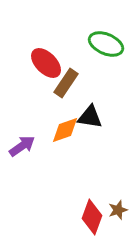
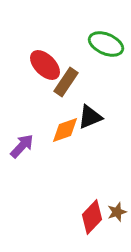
red ellipse: moved 1 px left, 2 px down
brown rectangle: moved 1 px up
black triangle: rotated 32 degrees counterclockwise
purple arrow: rotated 12 degrees counterclockwise
brown star: moved 1 px left, 2 px down
red diamond: rotated 24 degrees clockwise
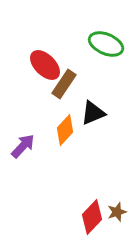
brown rectangle: moved 2 px left, 2 px down
black triangle: moved 3 px right, 4 px up
orange diamond: rotated 28 degrees counterclockwise
purple arrow: moved 1 px right
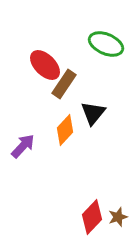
black triangle: rotated 28 degrees counterclockwise
brown star: moved 1 px right, 5 px down
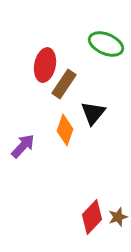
red ellipse: rotated 56 degrees clockwise
orange diamond: rotated 24 degrees counterclockwise
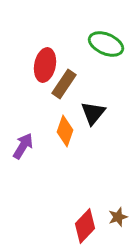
orange diamond: moved 1 px down
purple arrow: rotated 12 degrees counterclockwise
red diamond: moved 7 px left, 9 px down
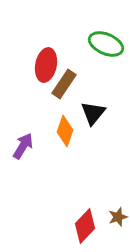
red ellipse: moved 1 px right
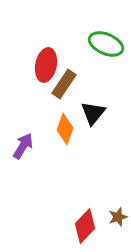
orange diamond: moved 2 px up
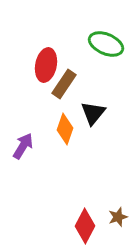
red diamond: rotated 16 degrees counterclockwise
